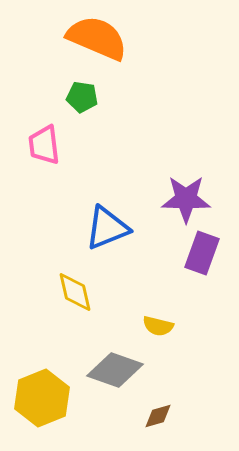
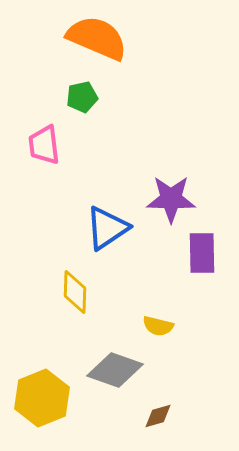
green pentagon: rotated 20 degrees counterclockwise
purple star: moved 15 px left
blue triangle: rotated 12 degrees counterclockwise
purple rectangle: rotated 21 degrees counterclockwise
yellow diamond: rotated 15 degrees clockwise
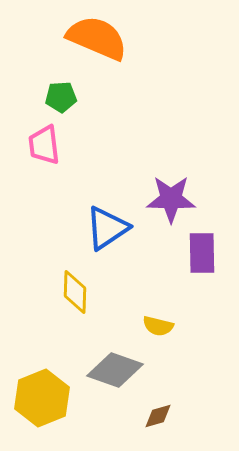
green pentagon: moved 21 px left; rotated 8 degrees clockwise
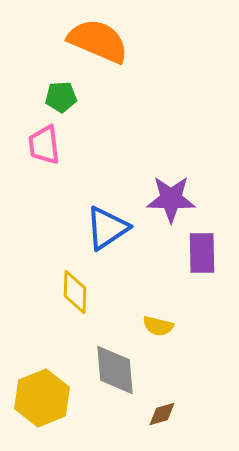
orange semicircle: moved 1 px right, 3 px down
gray diamond: rotated 66 degrees clockwise
brown diamond: moved 4 px right, 2 px up
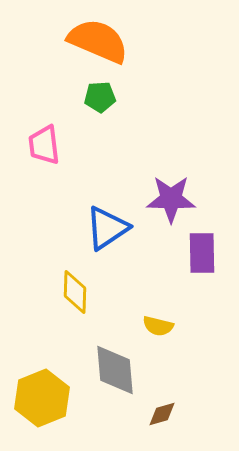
green pentagon: moved 39 px right
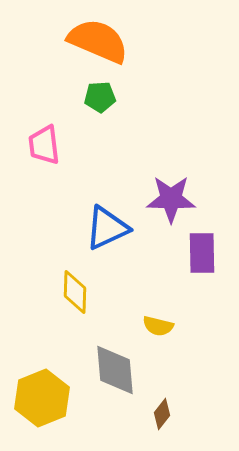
blue triangle: rotated 9 degrees clockwise
brown diamond: rotated 36 degrees counterclockwise
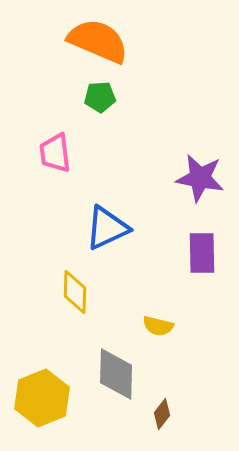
pink trapezoid: moved 11 px right, 8 px down
purple star: moved 29 px right, 21 px up; rotated 9 degrees clockwise
gray diamond: moved 1 px right, 4 px down; rotated 6 degrees clockwise
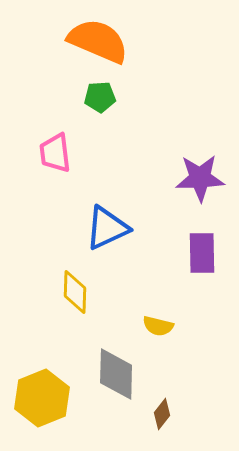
purple star: rotated 12 degrees counterclockwise
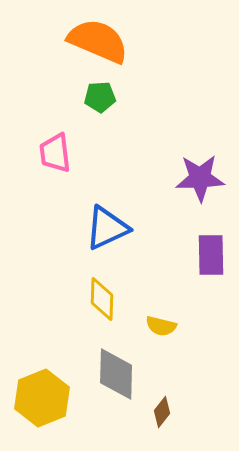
purple rectangle: moved 9 px right, 2 px down
yellow diamond: moved 27 px right, 7 px down
yellow semicircle: moved 3 px right
brown diamond: moved 2 px up
